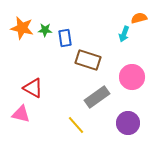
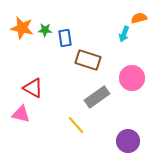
pink circle: moved 1 px down
purple circle: moved 18 px down
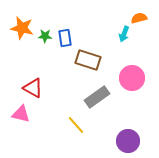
green star: moved 6 px down
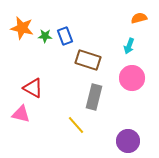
cyan arrow: moved 5 px right, 12 px down
blue rectangle: moved 2 px up; rotated 12 degrees counterclockwise
gray rectangle: moved 3 px left; rotated 40 degrees counterclockwise
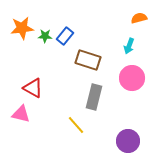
orange star: rotated 20 degrees counterclockwise
blue rectangle: rotated 60 degrees clockwise
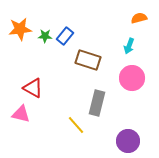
orange star: moved 2 px left, 1 px down
gray rectangle: moved 3 px right, 6 px down
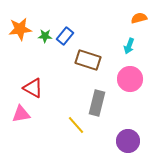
pink circle: moved 2 px left, 1 px down
pink triangle: rotated 24 degrees counterclockwise
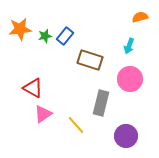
orange semicircle: moved 1 px right, 1 px up
green star: rotated 16 degrees counterclockwise
brown rectangle: moved 2 px right
gray rectangle: moved 4 px right
pink triangle: moved 22 px right; rotated 24 degrees counterclockwise
purple circle: moved 2 px left, 5 px up
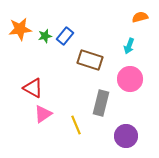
yellow line: rotated 18 degrees clockwise
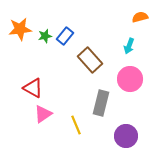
brown rectangle: rotated 30 degrees clockwise
